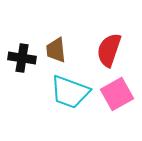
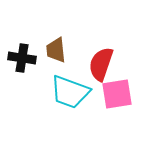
red semicircle: moved 8 px left, 14 px down
pink square: rotated 20 degrees clockwise
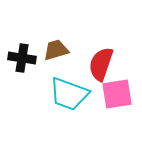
brown trapezoid: rotated 80 degrees clockwise
cyan trapezoid: moved 1 px left, 2 px down
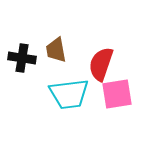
brown trapezoid: rotated 84 degrees counterclockwise
cyan trapezoid: rotated 27 degrees counterclockwise
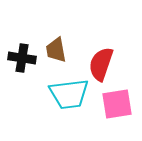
pink square: moved 10 px down
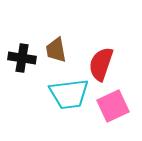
pink square: moved 4 px left, 2 px down; rotated 16 degrees counterclockwise
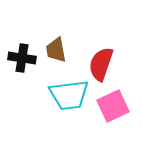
cyan trapezoid: moved 1 px down
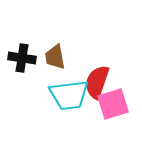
brown trapezoid: moved 1 px left, 7 px down
red semicircle: moved 4 px left, 18 px down
pink square: moved 2 px up; rotated 8 degrees clockwise
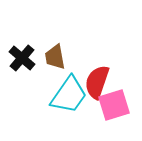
black cross: rotated 32 degrees clockwise
cyan trapezoid: rotated 48 degrees counterclockwise
pink square: moved 1 px right, 1 px down
